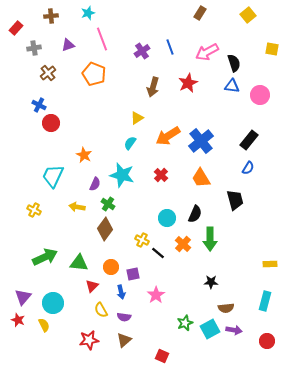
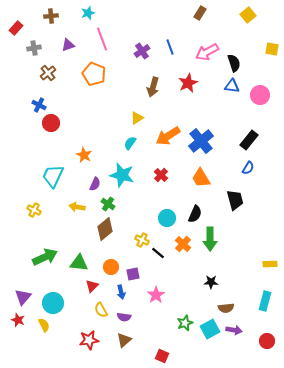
brown diamond at (105, 229): rotated 15 degrees clockwise
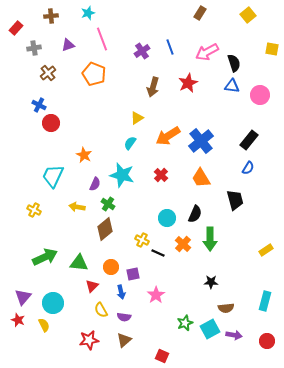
black line at (158, 253): rotated 16 degrees counterclockwise
yellow rectangle at (270, 264): moved 4 px left, 14 px up; rotated 32 degrees counterclockwise
purple arrow at (234, 330): moved 5 px down
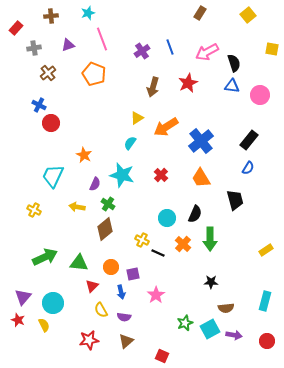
orange arrow at (168, 136): moved 2 px left, 9 px up
brown triangle at (124, 340): moved 2 px right, 1 px down
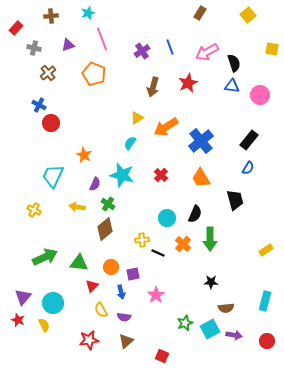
gray cross at (34, 48): rotated 24 degrees clockwise
yellow cross at (142, 240): rotated 32 degrees counterclockwise
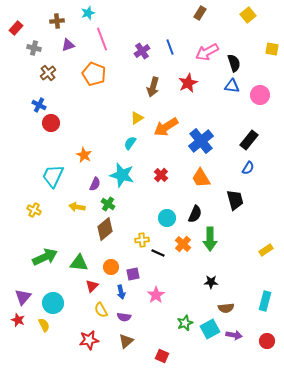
brown cross at (51, 16): moved 6 px right, 5 px down
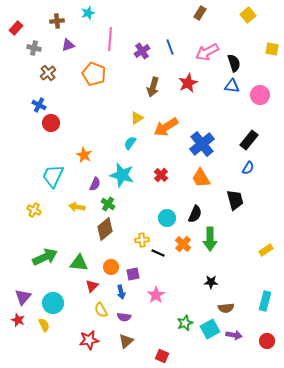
pink line at (102, 39): moved 8 px right; rotated 25 degrees clockwise
blue cross at (201, 141): moved 1 px right, 3 px down
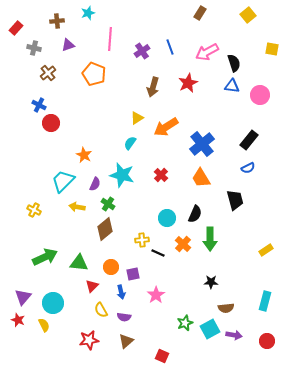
blue semicircle at (248, 168): rotated 32 degrees clockwise
cyan trapezoid at (53, 176): moved 10 px right, 5 px down; rotated 20 degrees clockwise
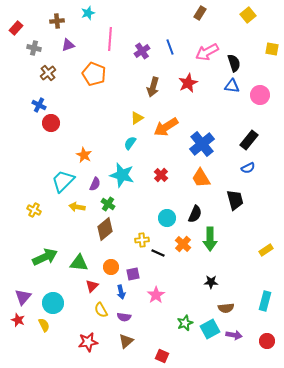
red star at (89, 340): moved 1 px left, 2 px down
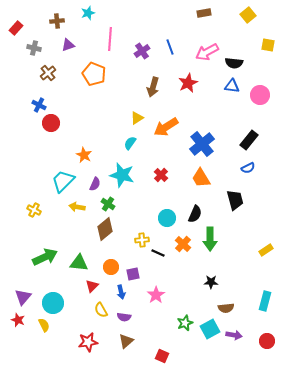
brown rectangle at (200, 13): moved 4 px right; rotated 48 degrees clockwise
yellow square at (272, 49): moved 4 px left, 4 px up
black semicircle at (234, 63): rotated 114 degrees clockwise
